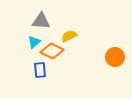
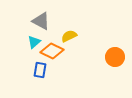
gray triangle: rotated 24 degrees clockwise
blue rectangle: rotated 14 degrees clockwise
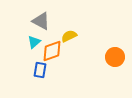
orange diamond: rotated 45 degrees counterclockwise
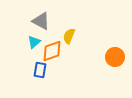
yellow semicircle: rotated 42 degrees counterclockwise
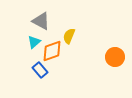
blue rectangle: rotated 49 degrees counterclockwise
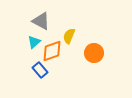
orange circle: moved 21 px left, 4 px up
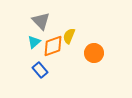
gray triangle: rotated 18 degrees clockwise
orange diamond: moved 1 px right, 5 px up
